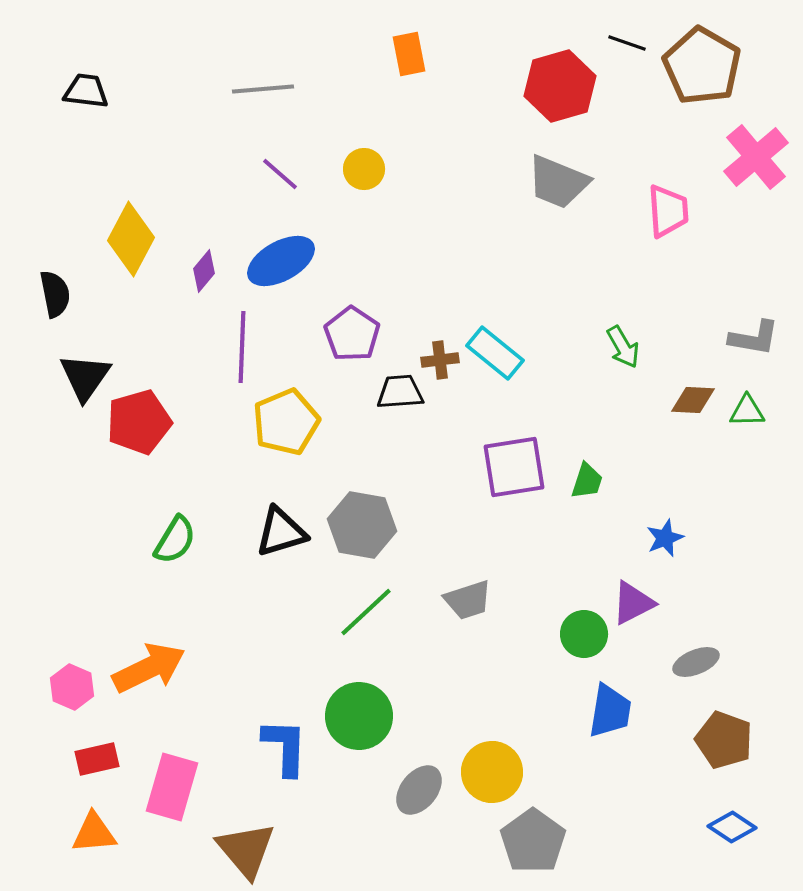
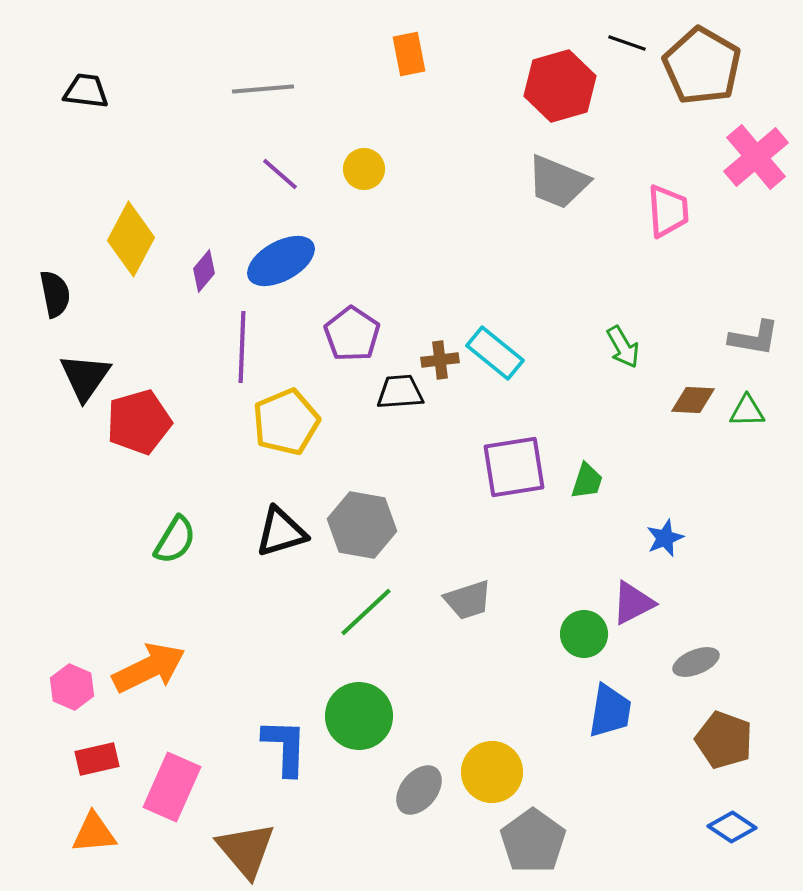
pink rectangle at (172, 787): rotated 8 degrees clockwise
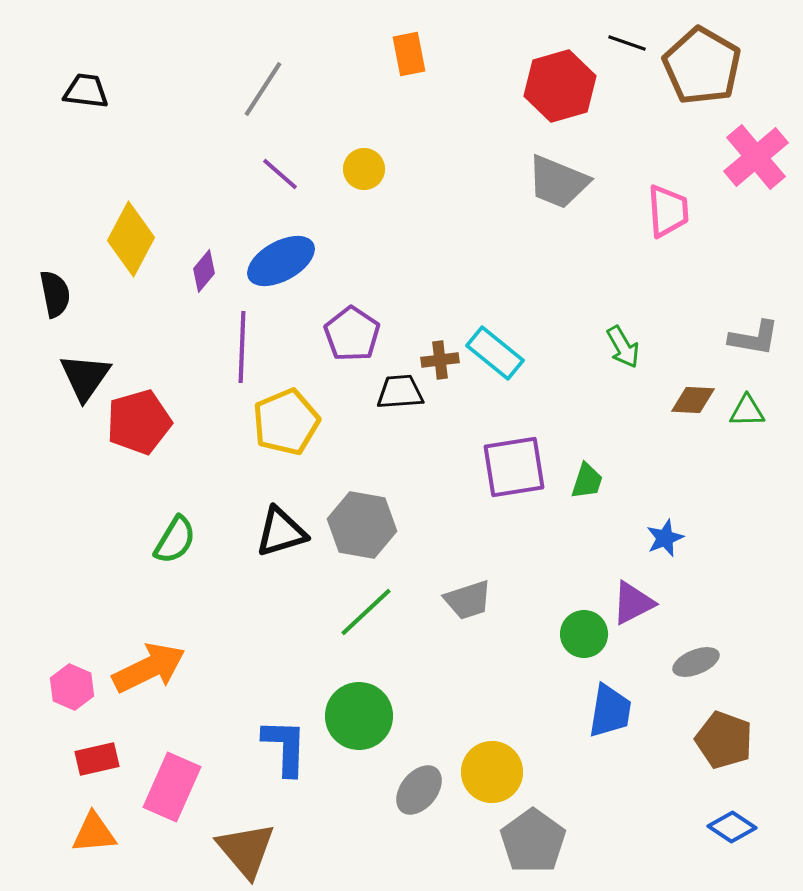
gray line at (263, 89): rotated 52 degrees counterclockwise
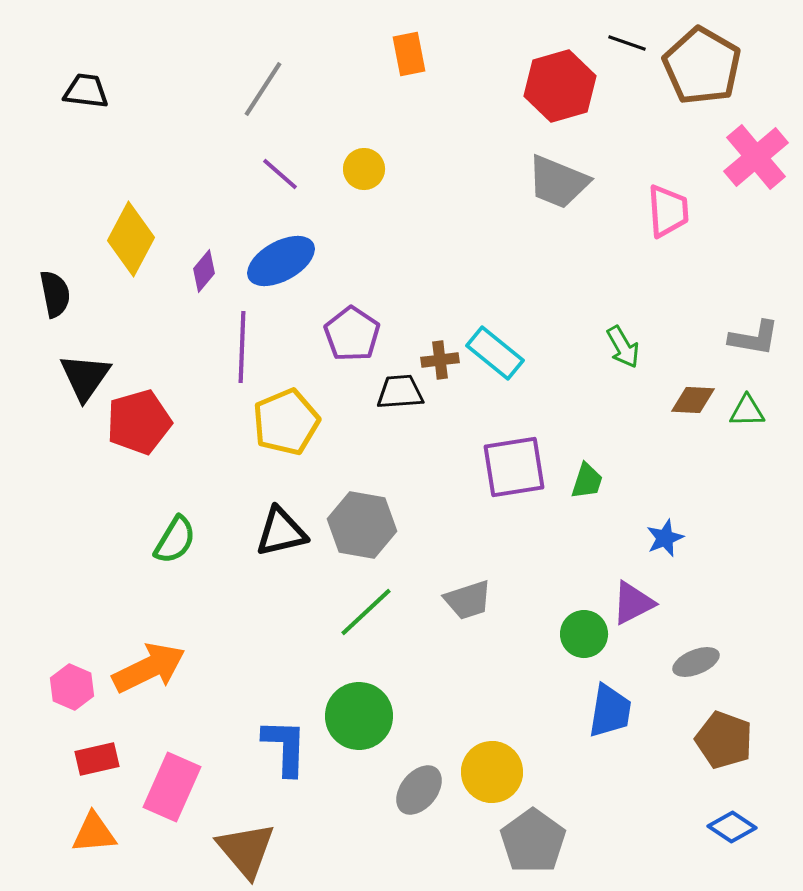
black triangle at (281, 532): rotated 4 degrees clockwise
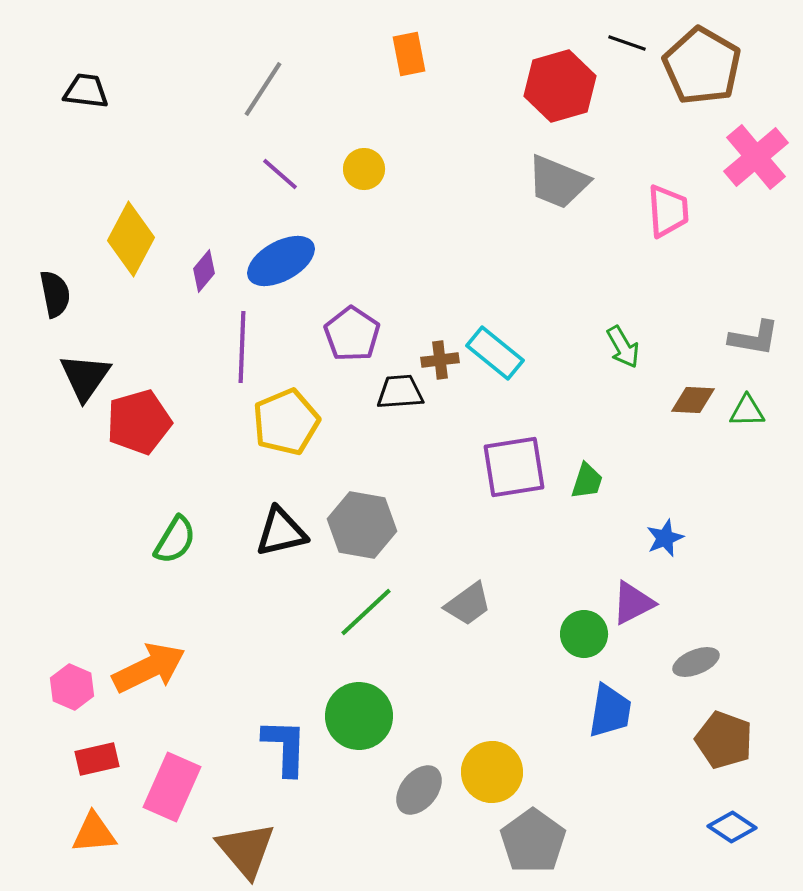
gray trapezoid at (468, 600): moved 4 px down; rotated 18 degrees counterclockwise
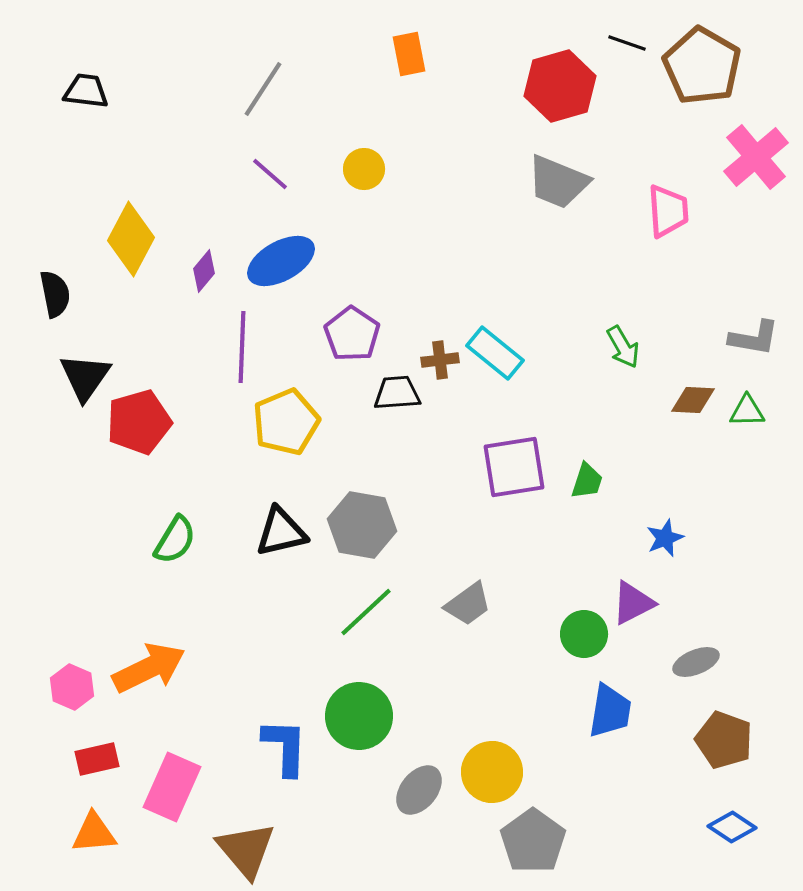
purple line at (280, 174): moved 10 px left
black trapezoid at (400, 392): moved 3 px left, 1 px down
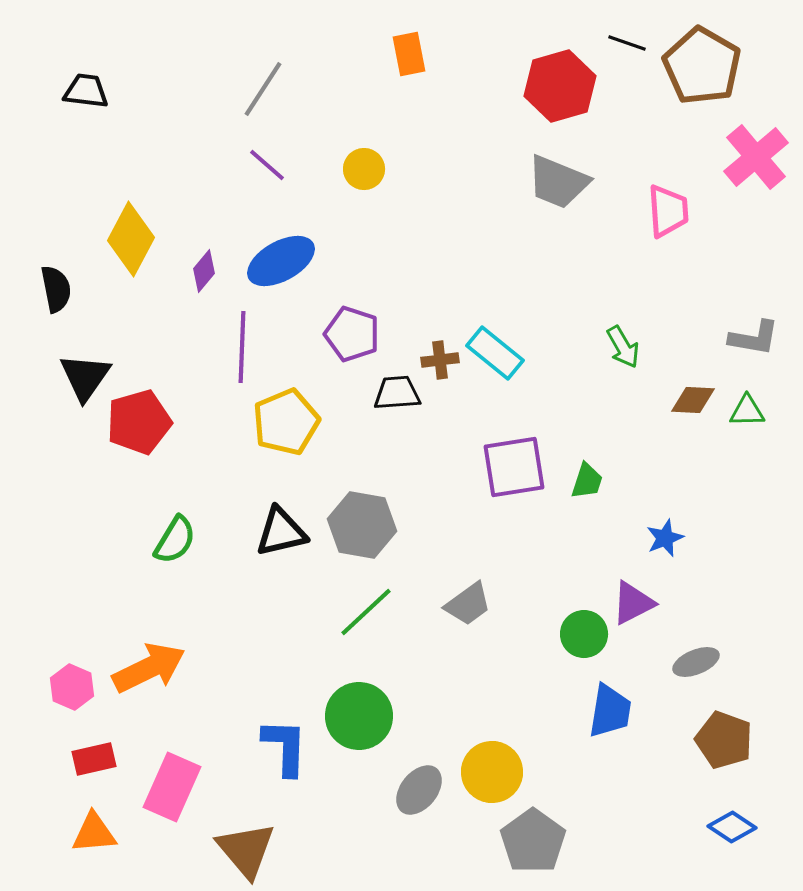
purple line at (270, 174): moved 3 px left, 9 px up
black semicircle at (55, 294): moved 1 px right, 5 px up
purple pentagon at (352, 334): rotated 16 degrees counterclockwise
red rectangle at (97, 759): moved 3 px left
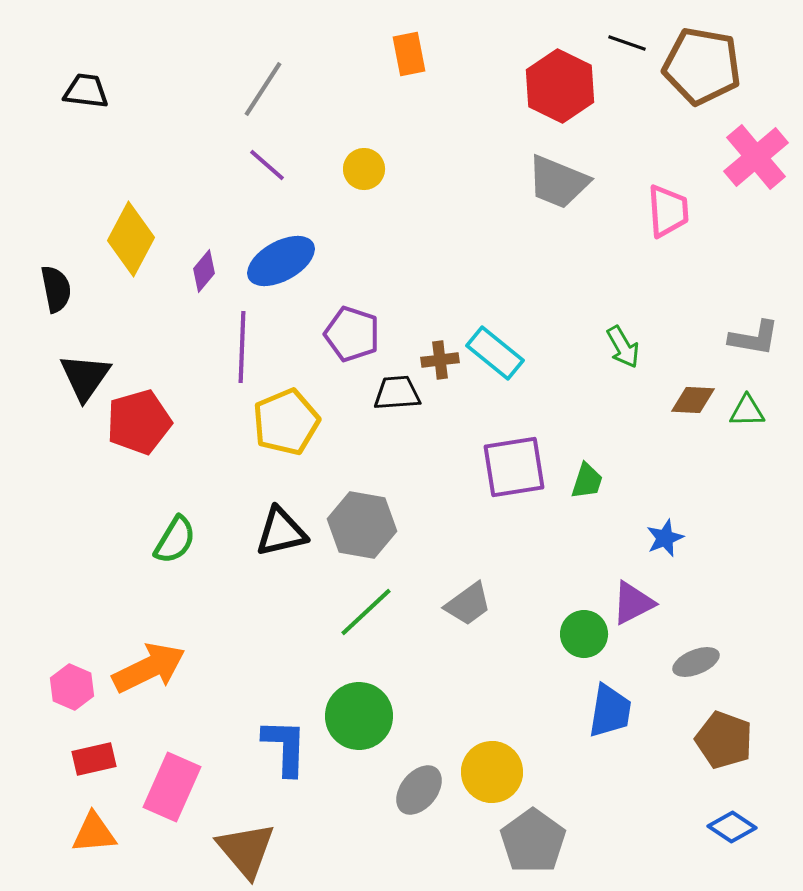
brown pentagon at (702, 66): rotated 20 degrees counterclockwise
red hexagon at (560, 86): rotated 18 degrees counterclockwise
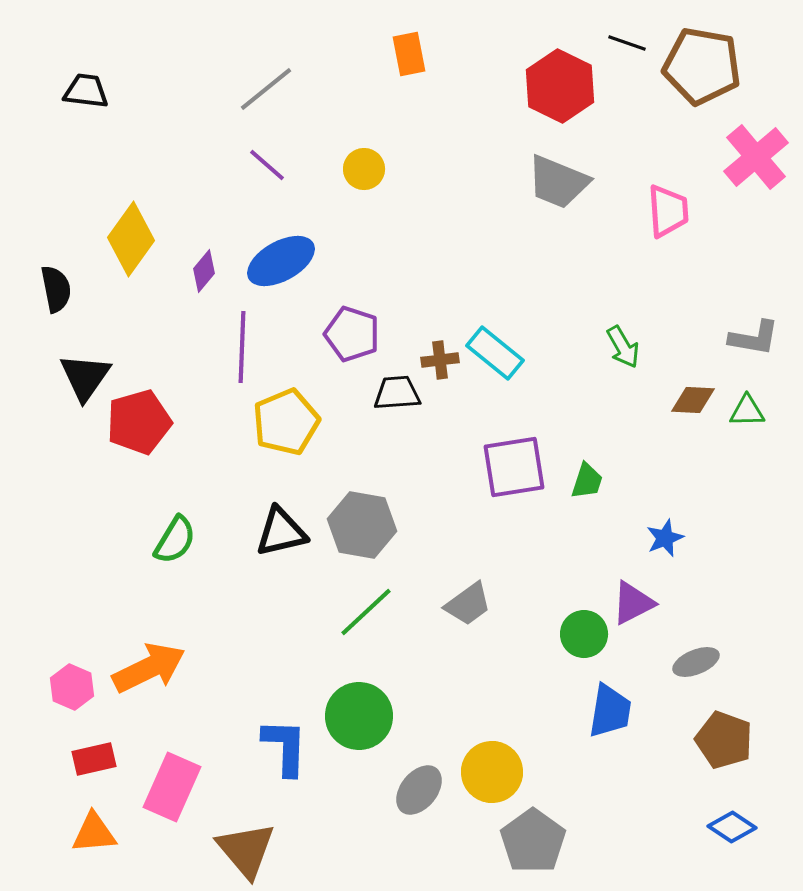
gray line at (263, 89): moved 3 px right; rotated 18 degrees clockwise
yellow diamond at (131, 239): rotated 8 degrees clockwise
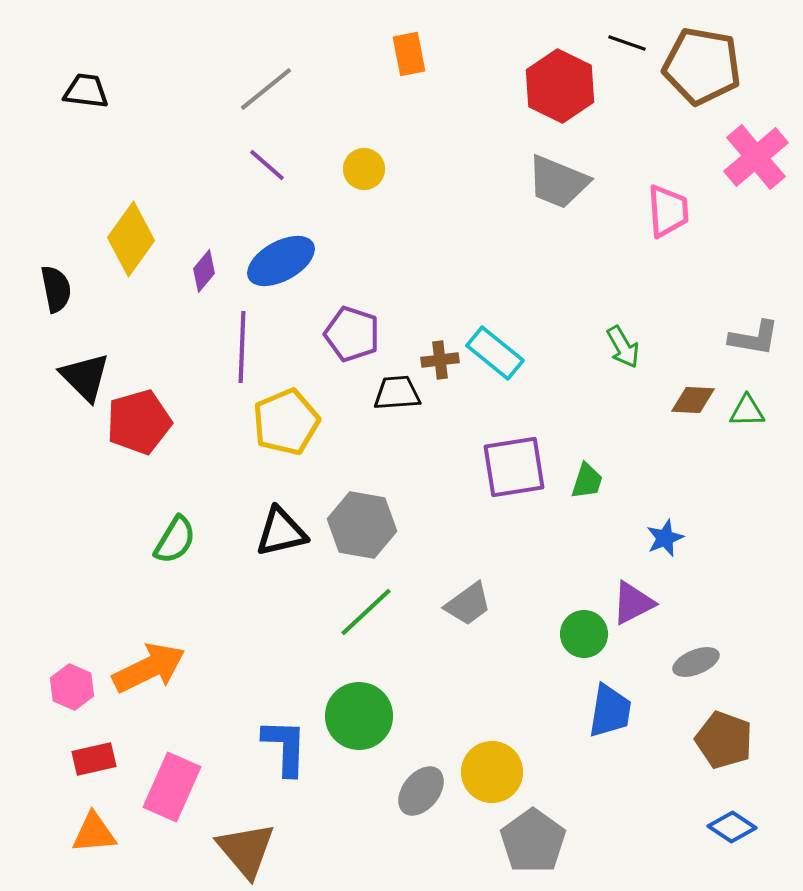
black triangle at (85, 377): rotated 20 degrees counterclockwise
gray ellipse at (419, 790): moved 2 px right, 1 px down
